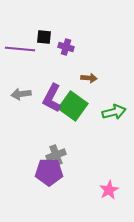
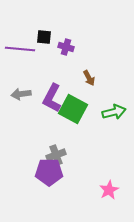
brown arrow: rotated 56 degrees clockwise
green square: moved 3 px down; rotated 8 degrees counterclockwise
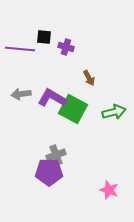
purple L-shape: rotated 92 degrees clockwise
pink star: rotated 24 degrees counterclockwise
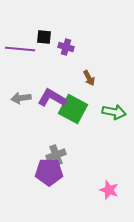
gray arrow: moved 4 px down
green arrow: rotated 25 degrees clockwise
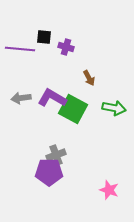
green arrow: moved 4 px up
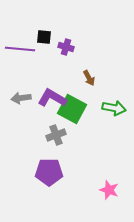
green square: moved 1 px left
gray cross: moved 20 px up
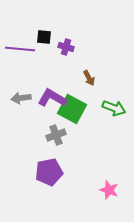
green arrow: rotated 10 degrees clockwise
purple pentagon: rotated 12 degrees counterclockwise
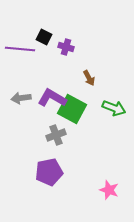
black square: rotated 21 degrees clockwise
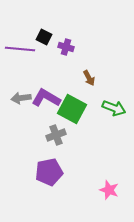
purple L-shape: moved 6 px left
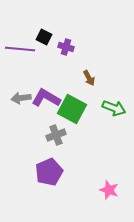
purple pentagon: rotated 12 degrees counterclockwise
